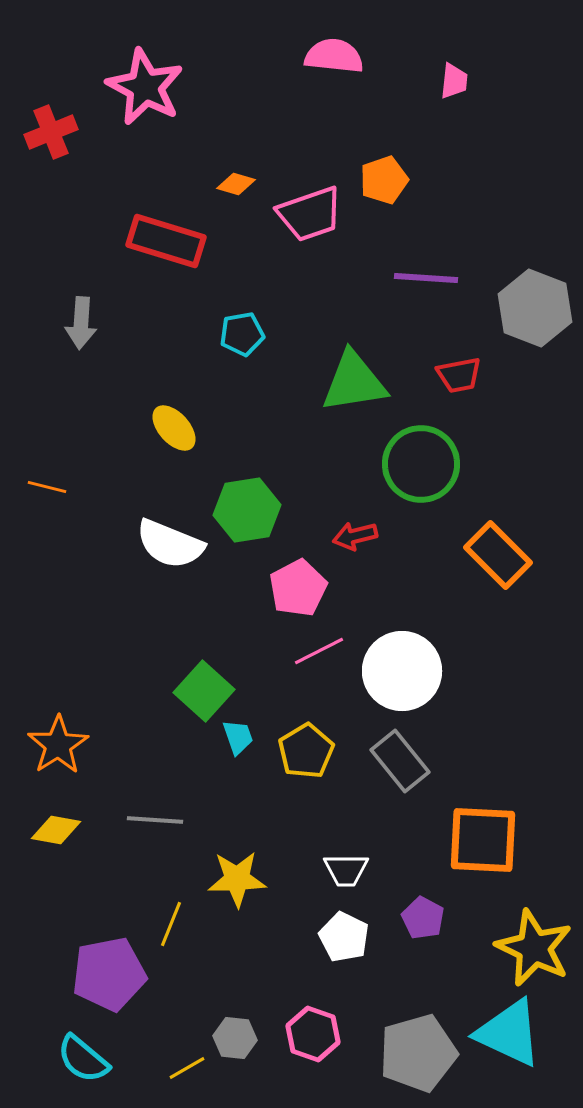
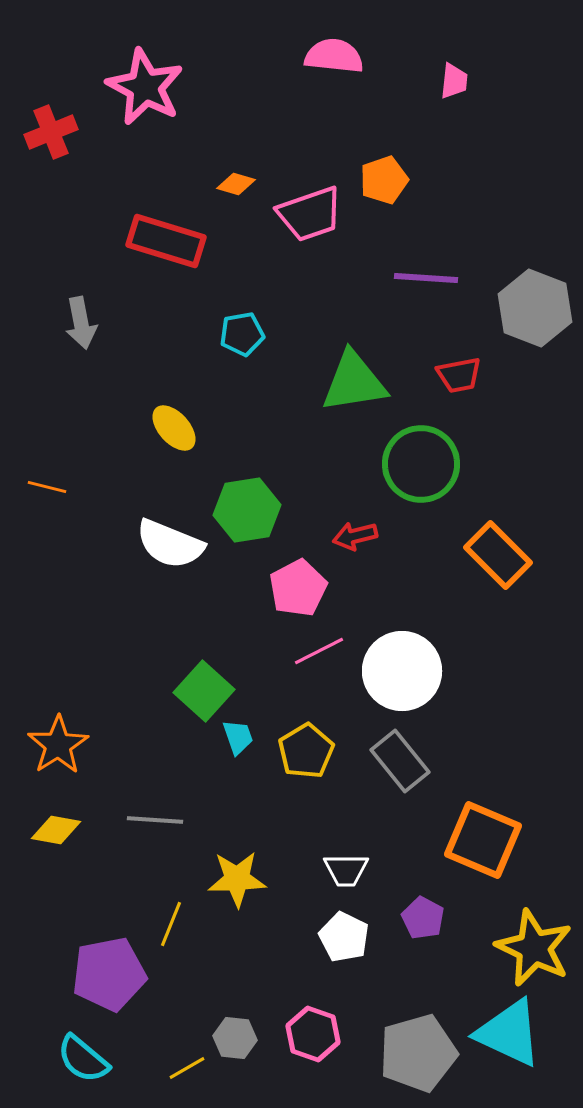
gray arrow at (81, 323): rotated 15 degrees counterclockwise
orange square at (483, 840): rotated 20 degrees clockwise
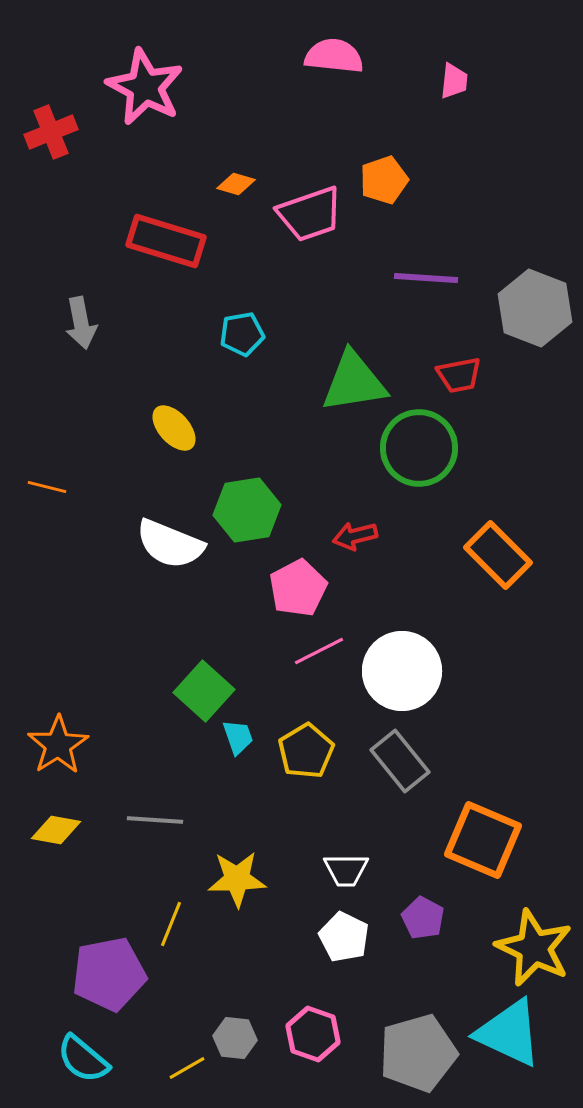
green circle at (421, 464): moved 2 px left, 16 px up
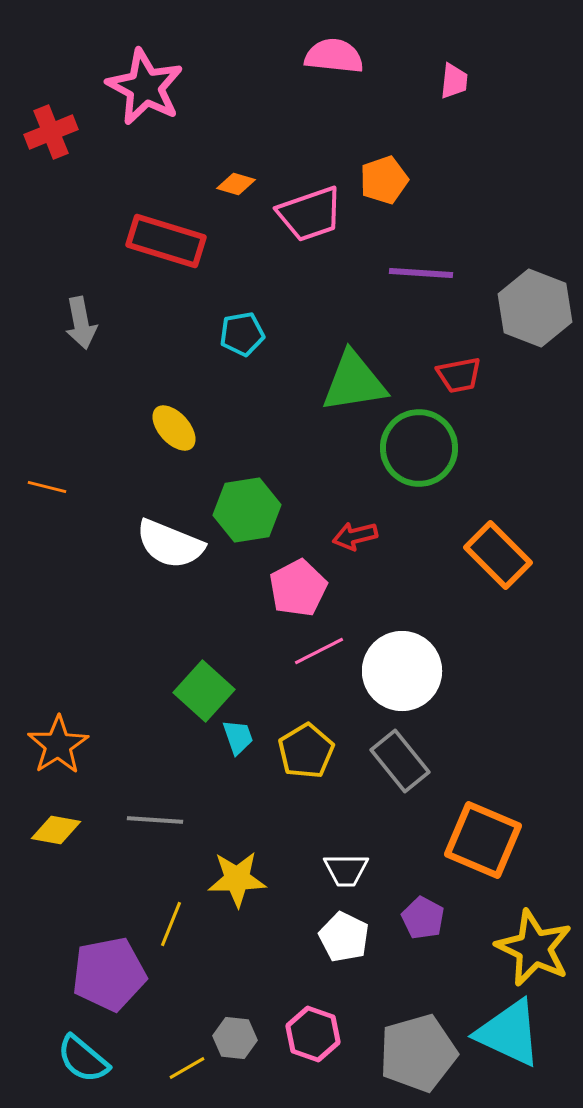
purple line at (426, 278): moved 5 px left, 5 px up
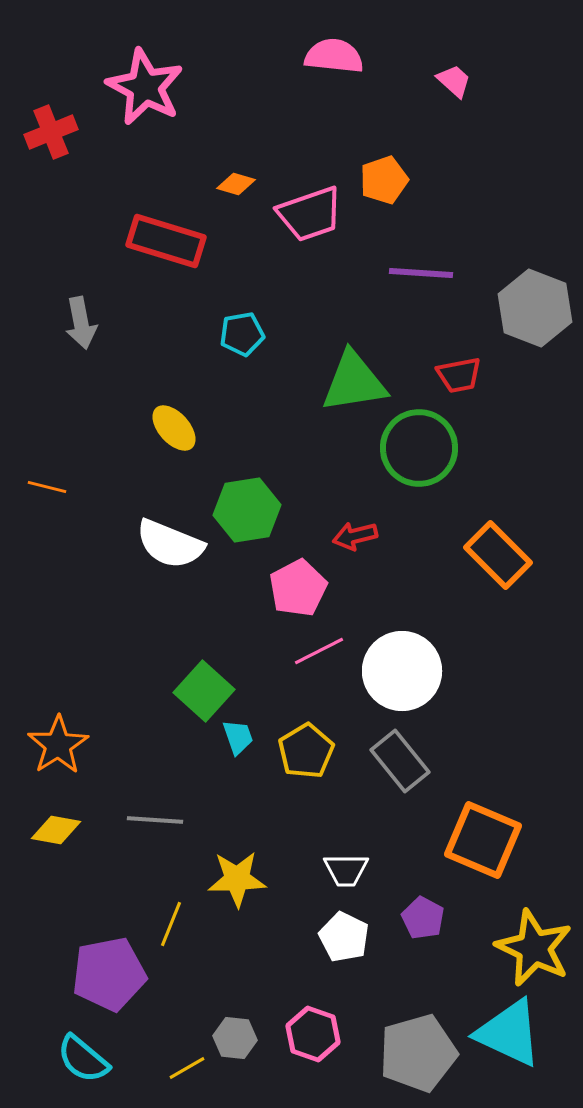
pink trapezoid at (454, 81): rotated 54 degrees counterclockwise
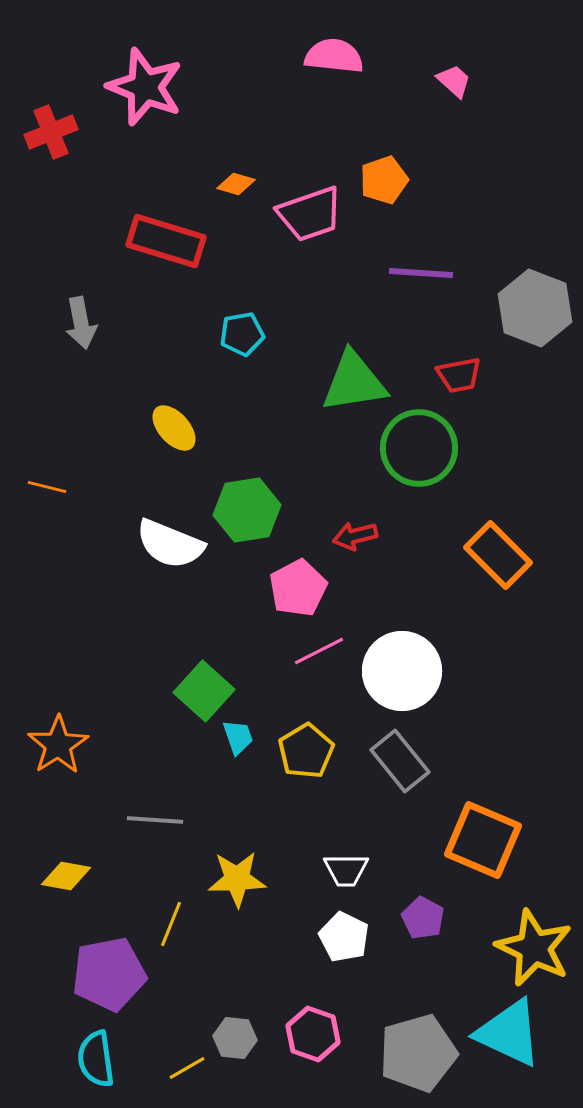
pink star at (145, 87): rotated 6 degrees counterclockwise
yellow diamond at (56, 830): moved 10 px right, 46 px down
cyan semicircle at (83, 1059): moved 13 px right; rotated 42 degrees clockwise
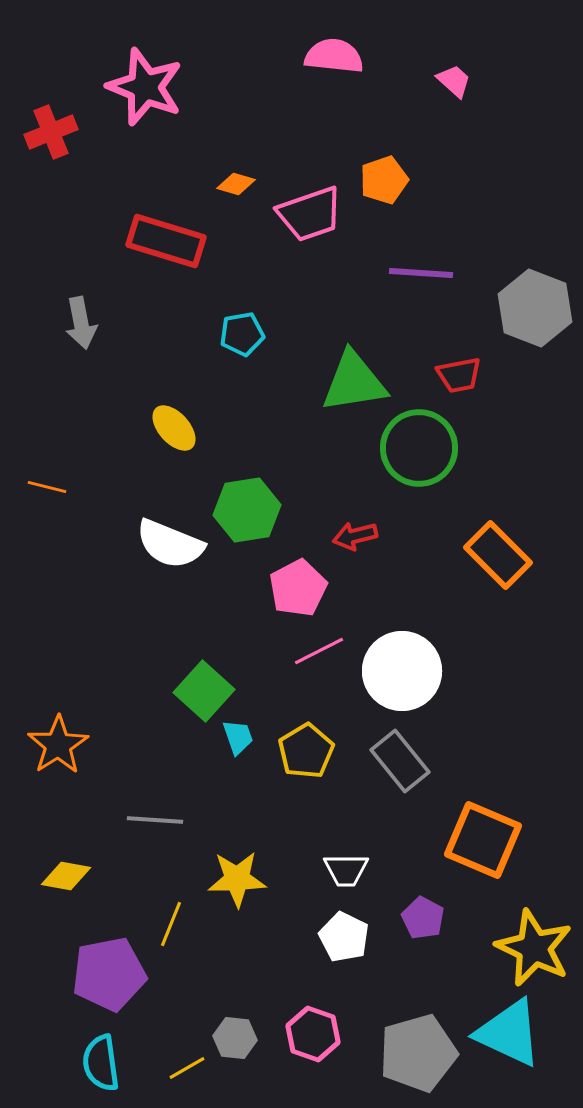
cyan semicircle at (96, 1059): moved 5 px right, 4 px down
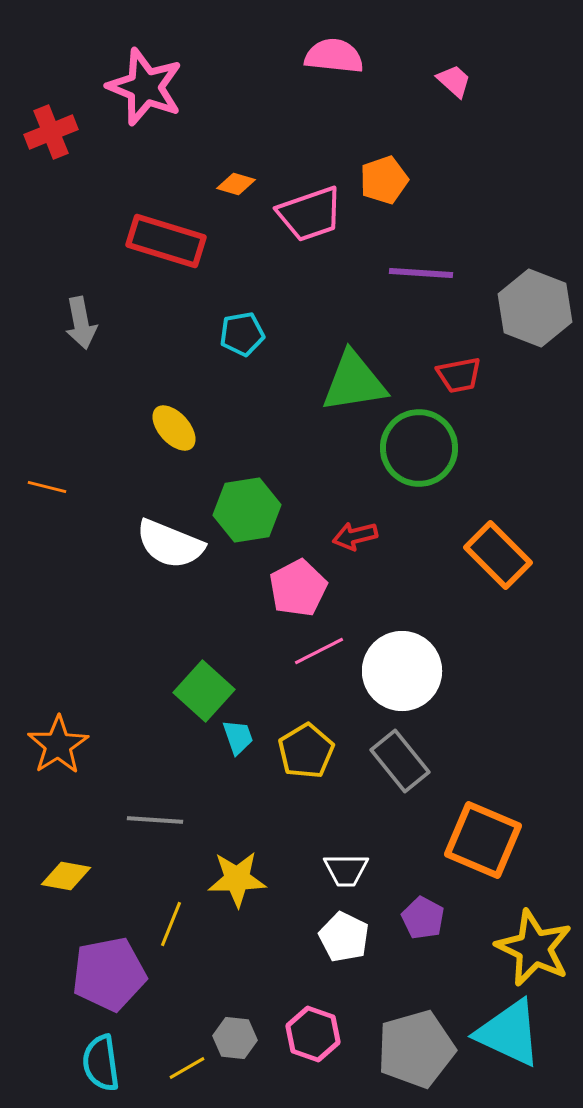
gray pentagon at (418, 1053): moved 2 px left, 4 px up
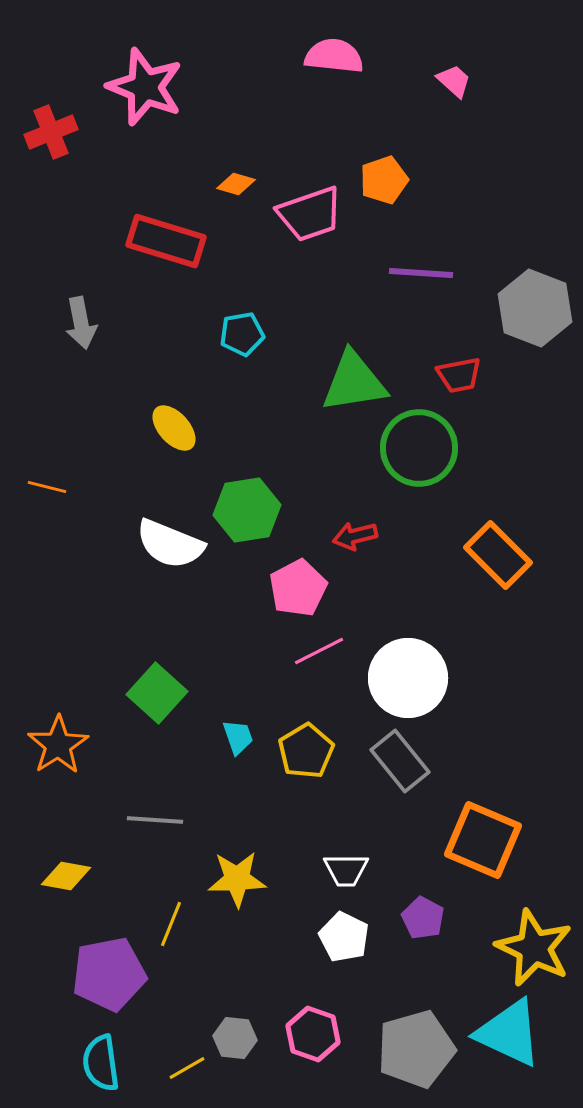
white circle at (402, 671): moved 6 px right, 7 px down
green square at (204, 691): moved 47 px left, 2 px down
